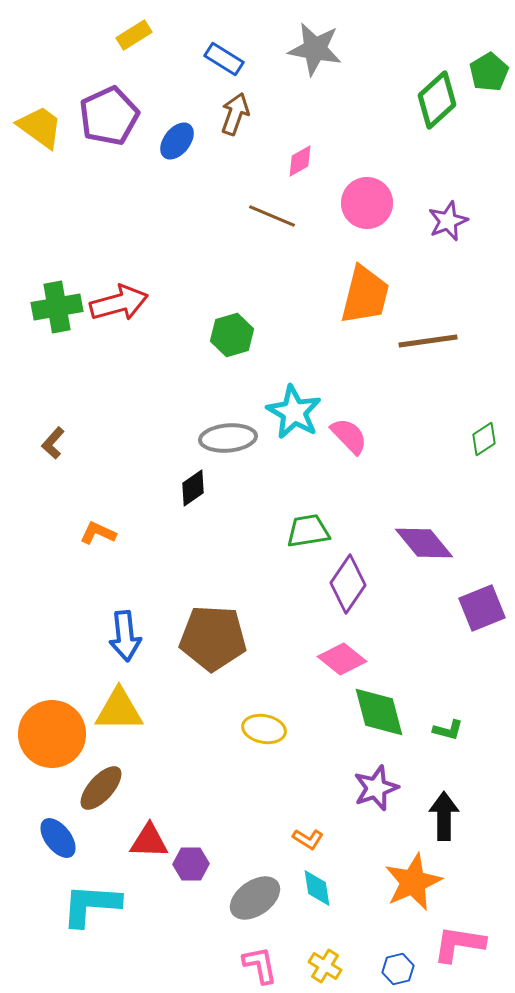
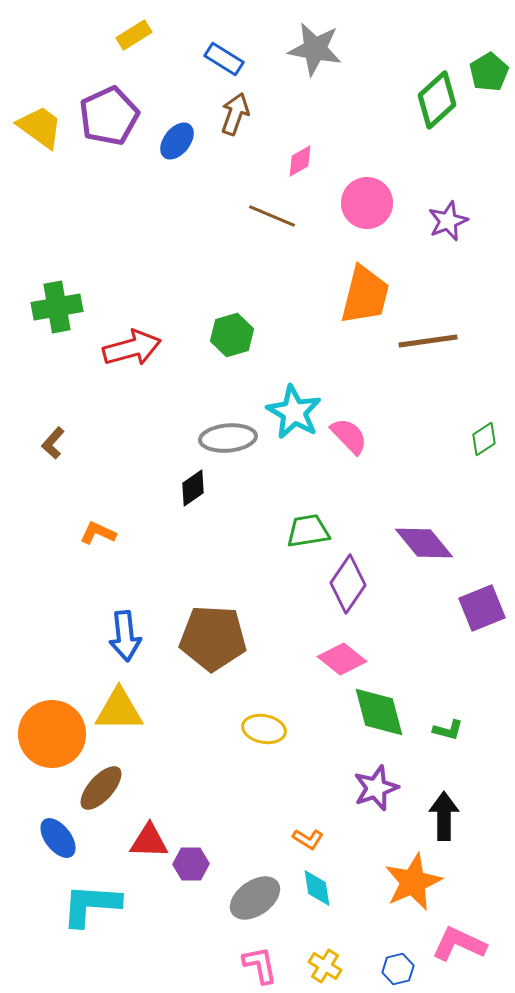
red arrow at (119, 303): moved 13 px right, 45 px down
pink L-shape at (459, 944): rotated 16 degrees clockwise
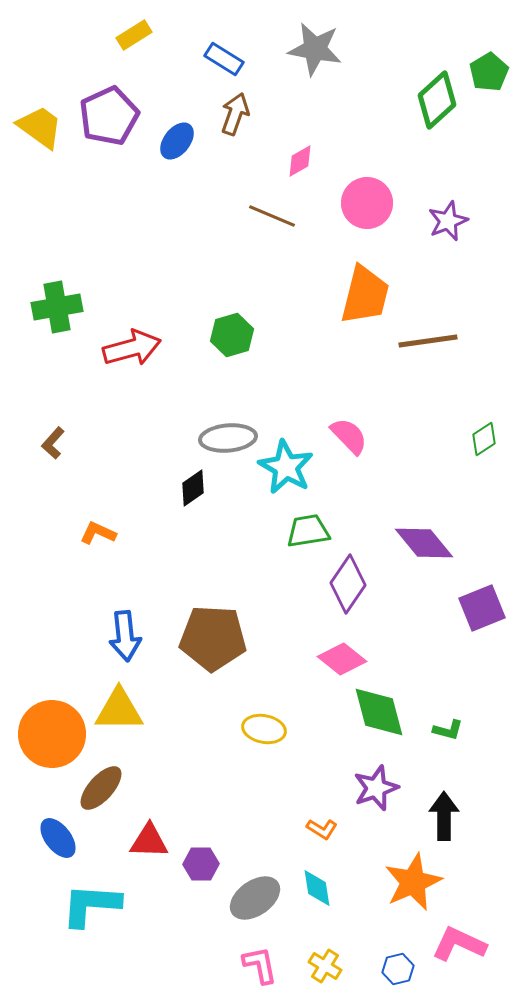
cyan star at (294, 412): moved 8 px left, 55 px down
orange L-shape at (308, 839): moved 14 px right, 10 px up
purple hexagon at (191, 864): moved 10 px right
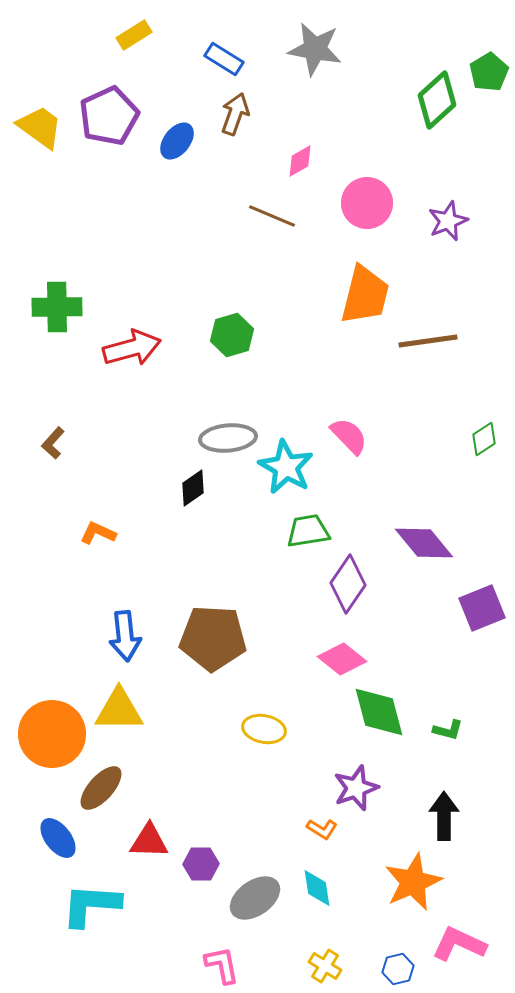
green cross at (57, 307): rotated 9 degrees clockwise
purple star at (376, 788): moved 20 px left
pink L-shape at (260, 965): moved 38 px left
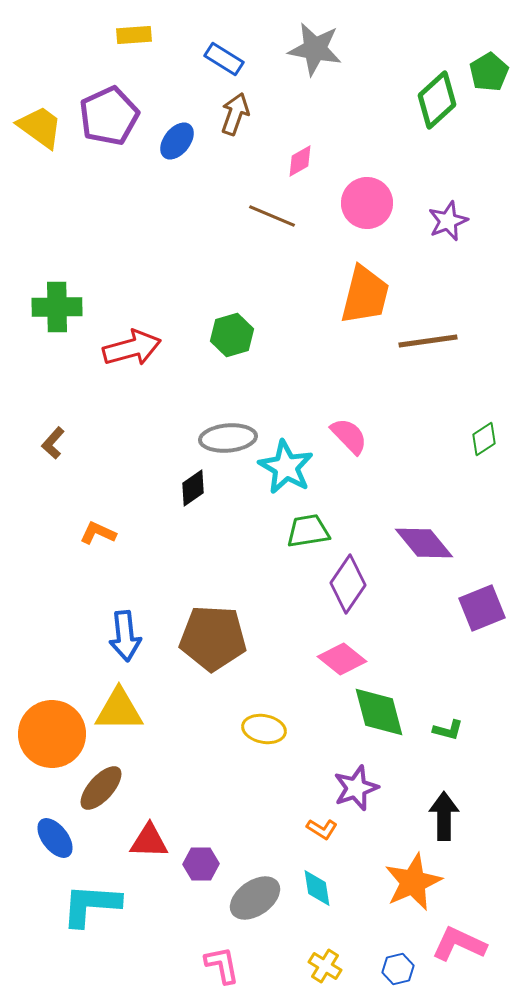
yellow rectangle at (134, 35): rotated 28 degrees clockwise
blue ellipse at (58, 838): moved 3 px left
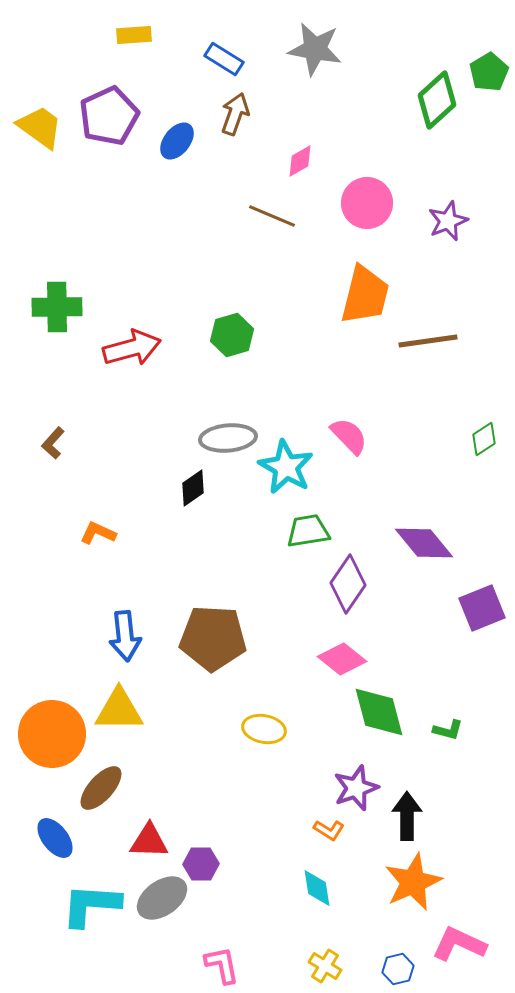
black arrow at (444, 816): moved 37 px left
orange L-shape at (322, 829): moved 7 px right, 1 px down
gray ellipse at (255, 898): moved 93 px left
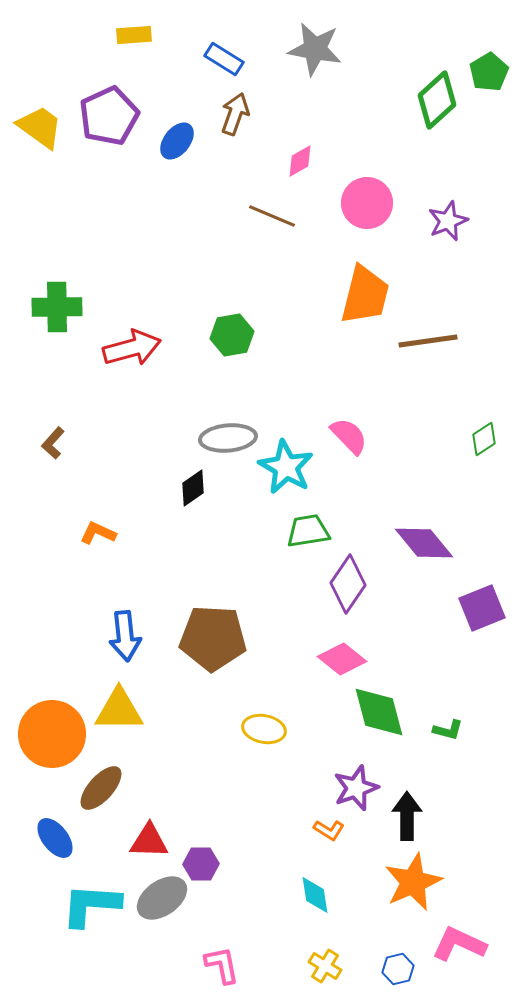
green hexagon at (232, 335): rotated 6 degrees clockwise
cyan diamond at (317, 888): moved 2 px left, 7 px down
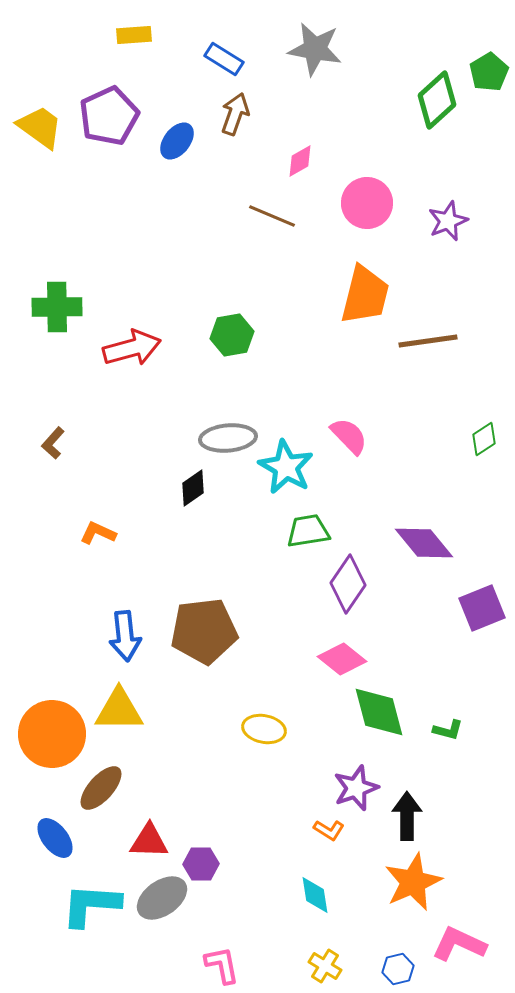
brown pentagon at (213, 638): moved 9 px left, 7 px up; rotated 10 degrees counterclockwise
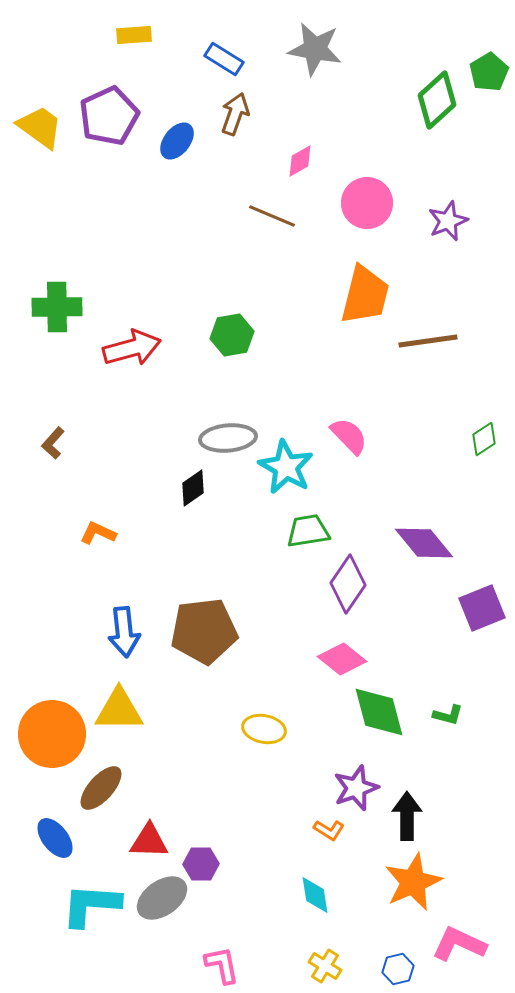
blue arrow at (125, 636): moved 1 px left, 4 px up
green L-shape at (448, 730): moved 15 px up
